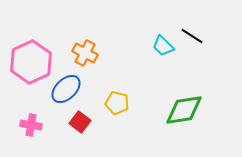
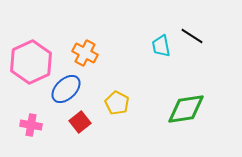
cyan trapezoid: moved 2 px left; rotated 35 degrees clockwise
yellow pentagon: rotated 15 degrees clockwise
green diamond: moved 2 px right, 1 px up
red square: rotated 15 degrees clockwise
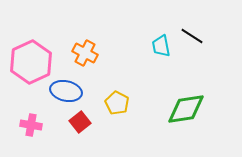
blue ellipse: moved 2 px down; rotated 56 degrees clockwise
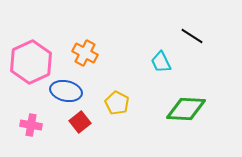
cyan trapezoid: moved 16 px down; rotated 15 degrees counterclockwise
green diamond: rotated 12 degrees clockwise
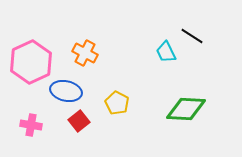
cyan trapezoid: moved 5 px right, 10 px up
red square: moved 1 px left, 1 px up
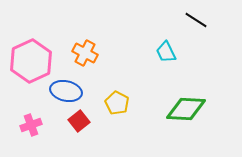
black line: moved 4 px right, 16 px up
pink hexagon: moved 1 px up
pink cross: rotated 30 degrees counterclockwise
